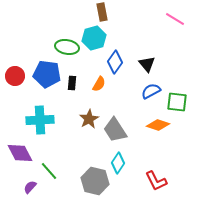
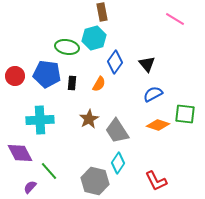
blue semicircle: moved 2 px right, 3 px down
green square: moved 8 px right, 12 px down
gray trapezoid: moved 2 px right, 1 px down
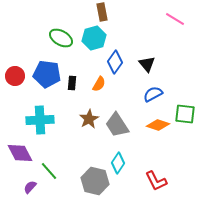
green ellipse: moved 6 px left, 9 px up; rotated 20 degrees clockwise
gray trapezoid: moved 6 px up
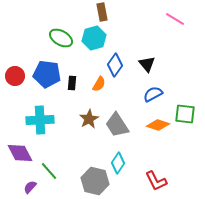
blue diamond: moved 3 px down
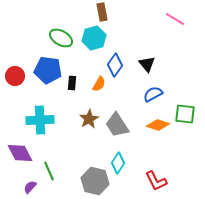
blue pentagon: moved 1 px right, 4 px up
green line: rotated 18 degrees clockwise
